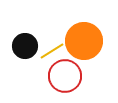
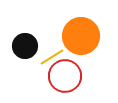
orange circle: moved 3 px left, 5 px up
yellow line: moved 6 px down
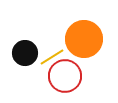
orange circle: moved 3 px right, 3 px down
black circle: moved 7 px down
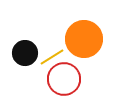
red circle: moved 1 px left, 3 px down
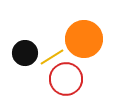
red circle: moved 2 px right
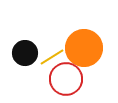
orange circle: moved 9 px down
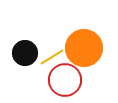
red circle: moved 1 px left, 1 px down
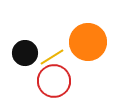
orange circle: moved 4 px right, 6 px up
red circle: moved 11 px left, 1 px down
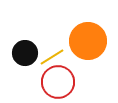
orange circle: moved 1 px up
red circle: moved 4 px right, 1 px down
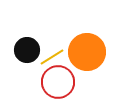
orange circle: moved 1 px left, 11 px down
black circle: moved 2 px right, 3 px up
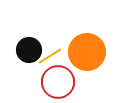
black circle: moved 2 px right
yellow line: moved 2 px left, 1 px up
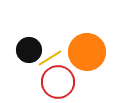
yellow line: moved 2 px down
